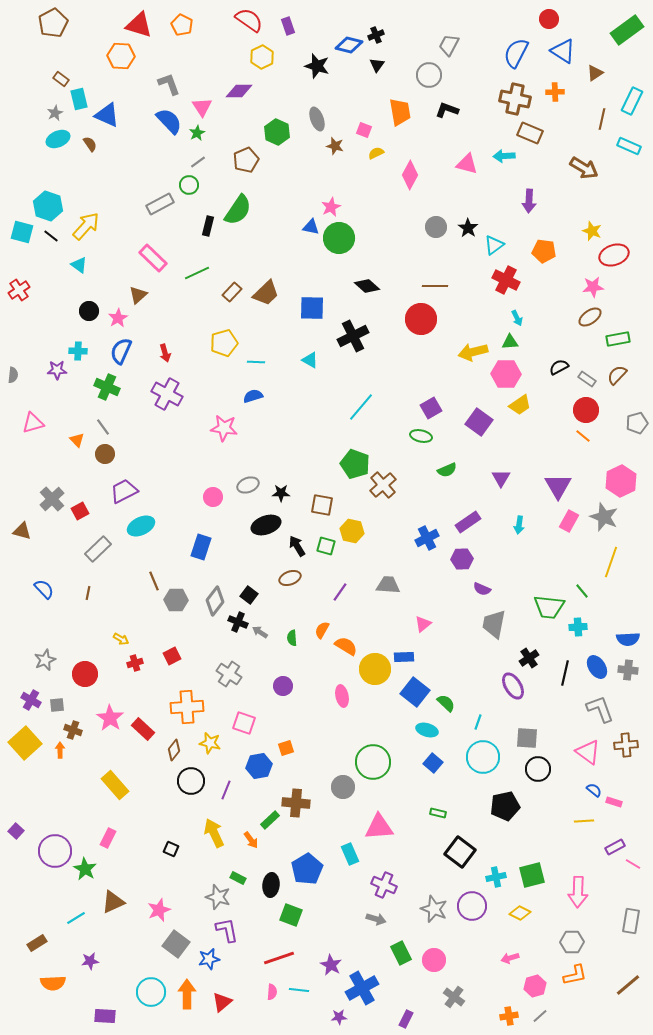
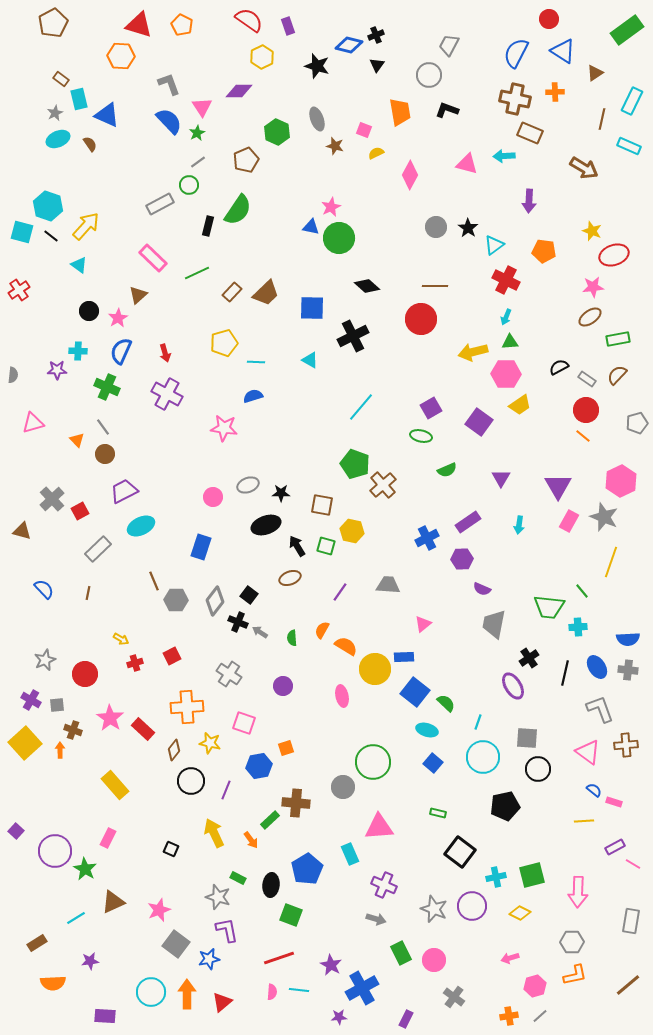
cyan arrow at (517, 318): moved 11 px left, 1 px up; rotated 49 degrees clockwise
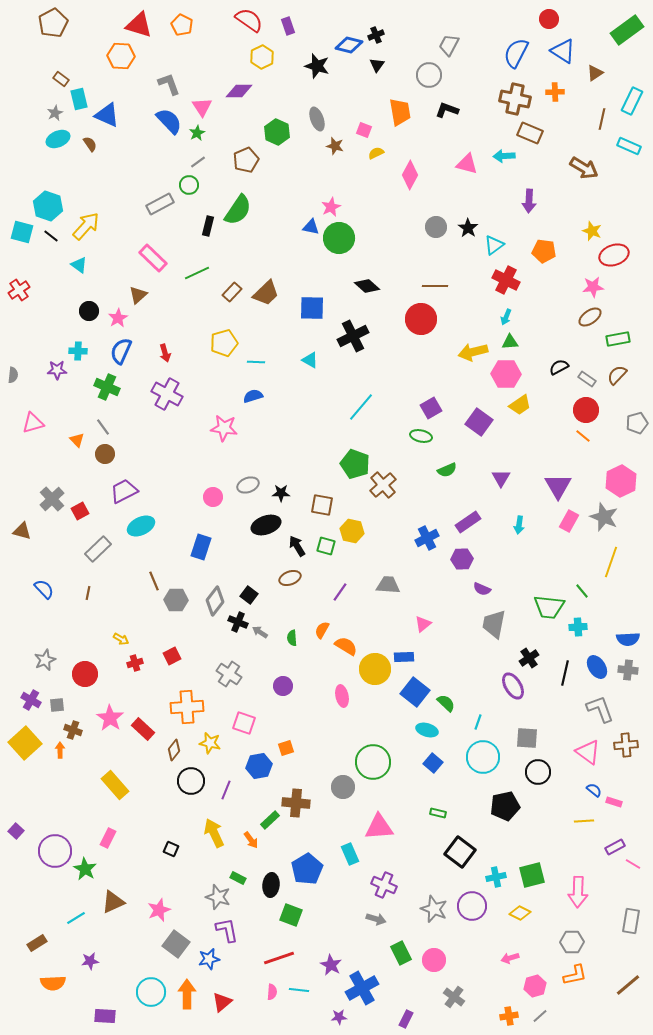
black circle at (538, 769): moved 3 px down
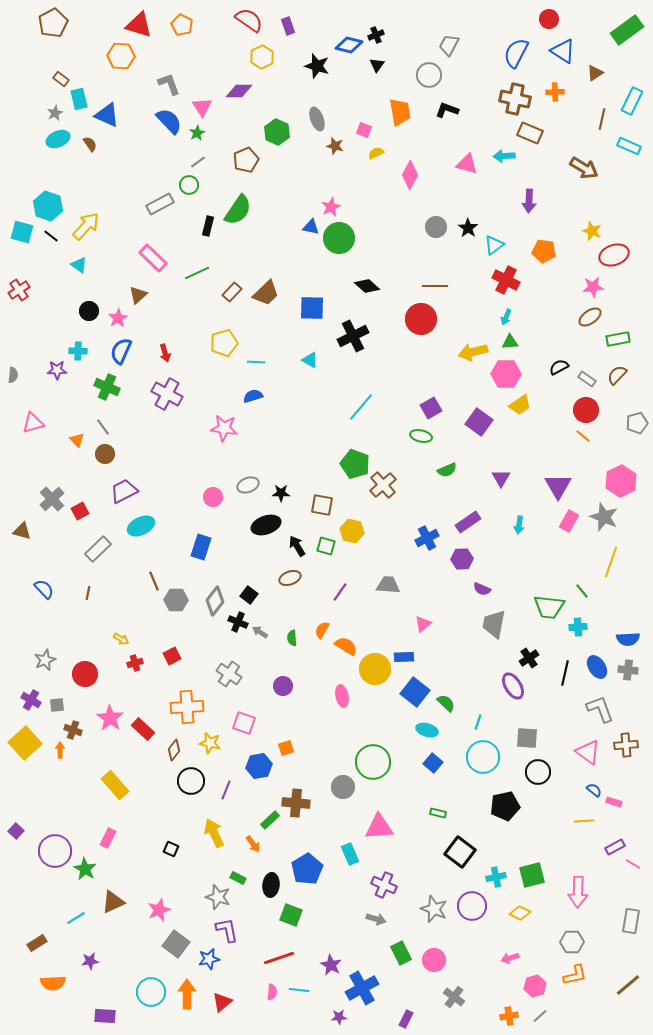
orange arrow at (251, 840): moved 2 px right, 4 px down
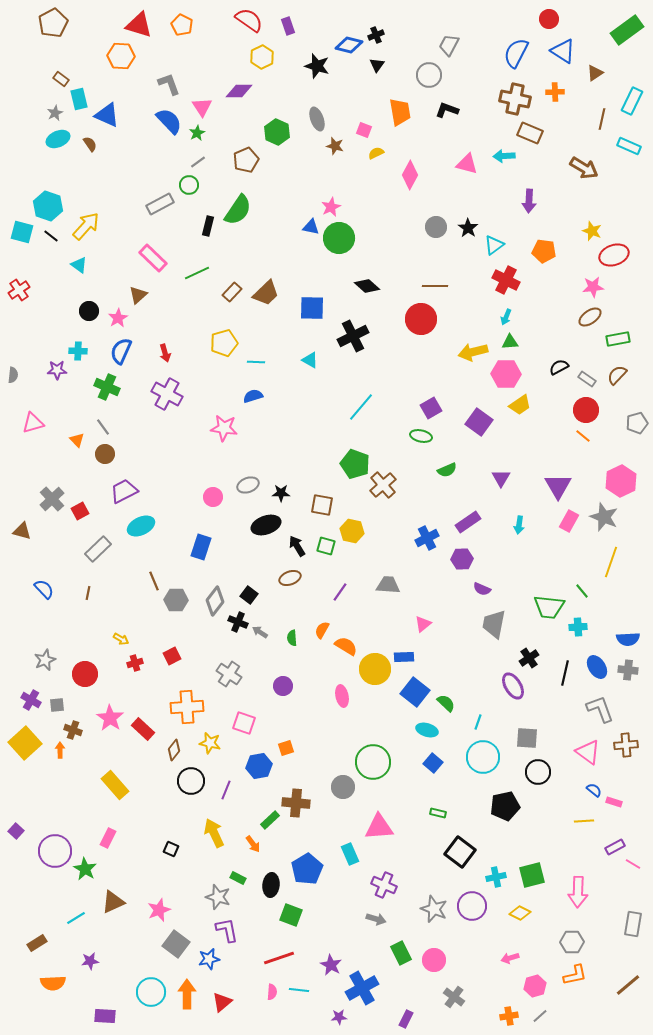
gray rectangle at (631, 921): moved 2 px right, 3 px down
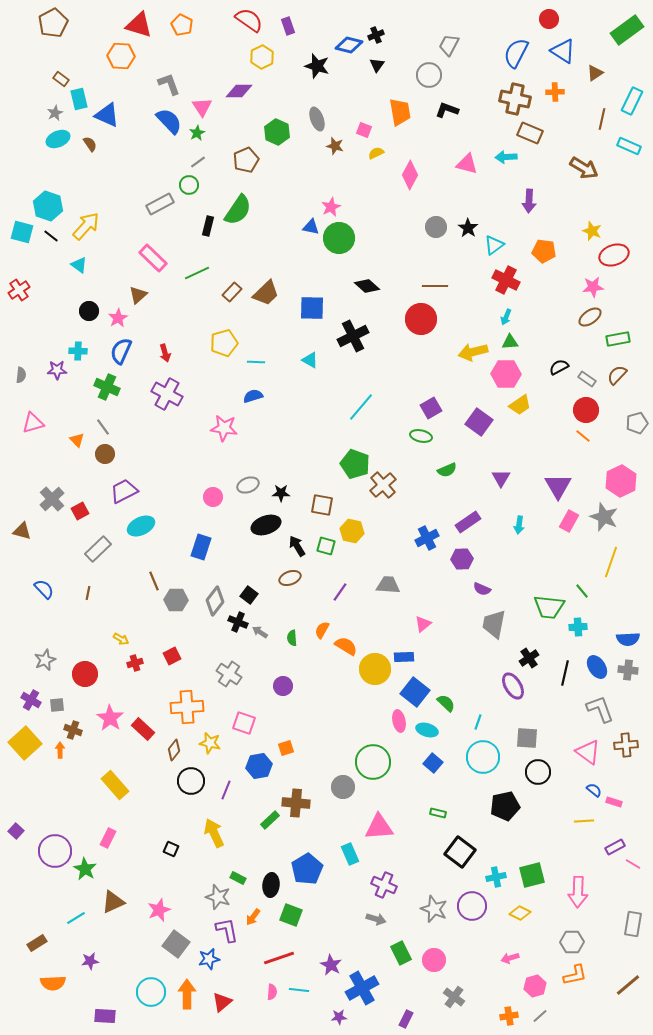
cyan arrow at (504, 156): moved 2 px right, 1 px down
gray semicircle at (13, 375): moved 8 px right
pink ellipse at (342, 696): moved 57 px right, 25 px down
orange arrow at (253, 844): moved 73 px down; rotated 72 degrees clockwise
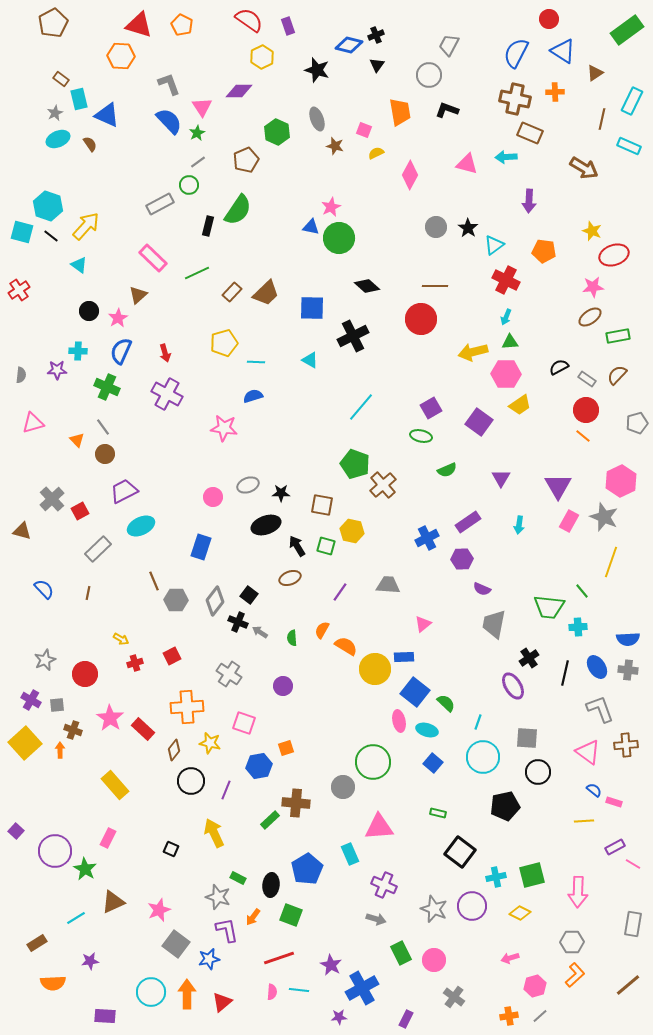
black star at (317, 66): moved 4 px down
green rectangle at (618, 339): moved 3 px up
orange L-shape at (575, 975): rotated 30 degrees counterclockwise
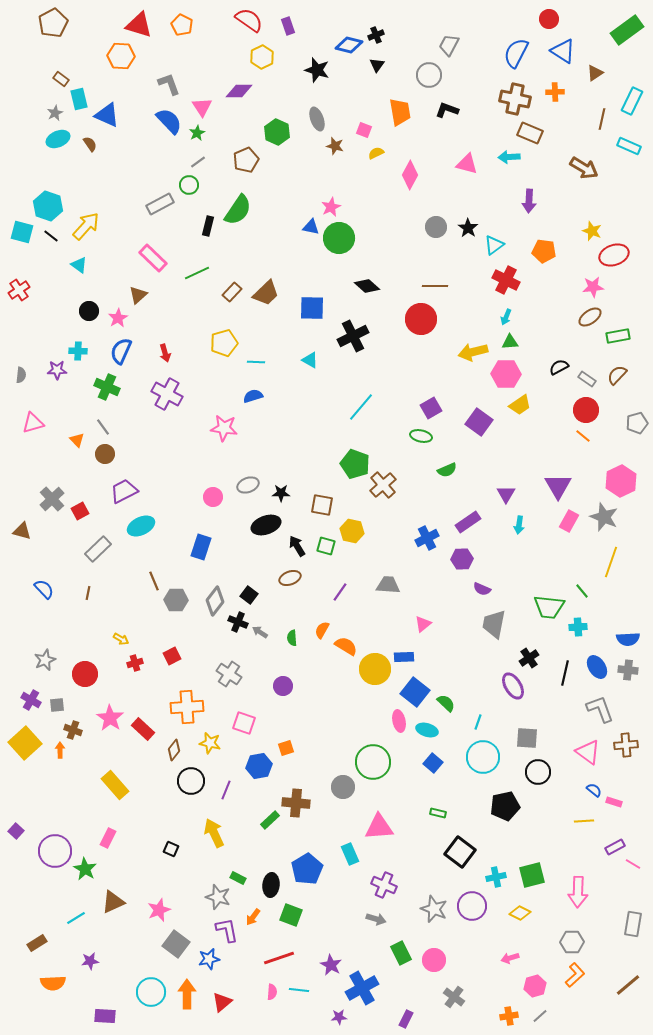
cyan arrow at (506, 157): moved 3 px right
purple triangle at (501, 478): moved 5 px right, 16 px down
